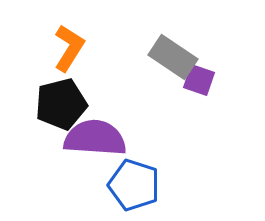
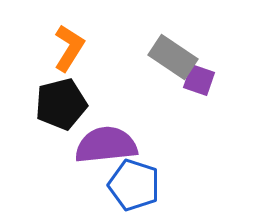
purple semicircle: moved 11 px right, 7 px down; rotated 10 degrees counterclockwise
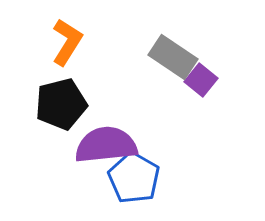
orange L-shape: moved 2 px left, 6 px up
purple square: moved 2 px right; rotated 20 degrees clockwise
blue pentagon: moved 7 px up; rotated 12 degrees clockwise
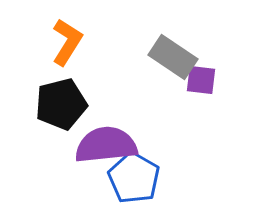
purple square: rotated 32 degrees counterclockwise
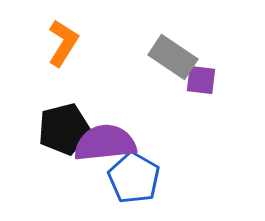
orange L-shape: moved 4 px left, 1 px down
black pentagon: moved 3 px right, 25 px down
purple semicircle: moved 1 px left, 2 px up
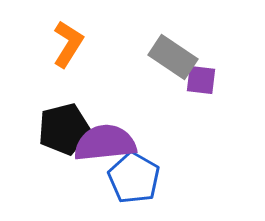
orange L-shape: moved 5 px right, 1 px down
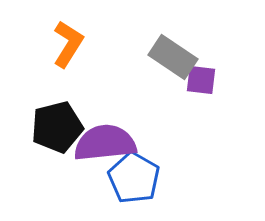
black pentagon: moved 7 px left, 2 px up
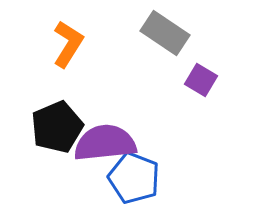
gray rectangle: moved 8 px left, 24 px up
purple square: rotated 24 degrees clockwise
black pentagon: rotated 9 degrees counterclockwise
blue pentagon: rotated 9 degrees counterclockwise
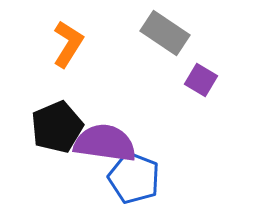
purple semicircle: rotated 14 degrees clockwise
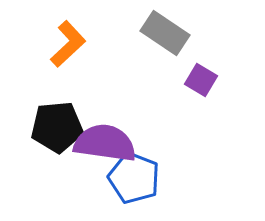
orange L-shape: rotated 15 degrees clockwise
black pentagon: rotated 18 degrees clockwise
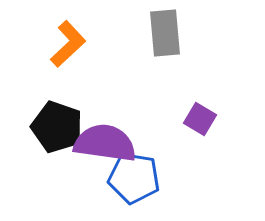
gray rectangle: rotated 51 degrees clockwise
purple square: moved 1 px left, 39 px down
black pentagon: rotated 24 degrees clockwise
blue pentagon: rotated 12 degrees counterclockwise
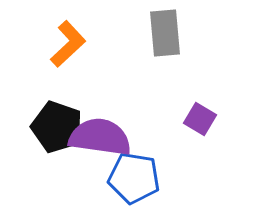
purple semicircle: moved 5 px left, 6 px up
